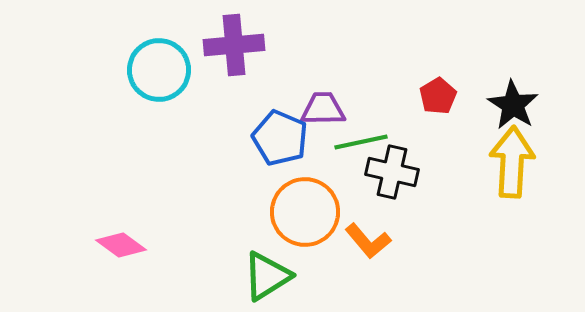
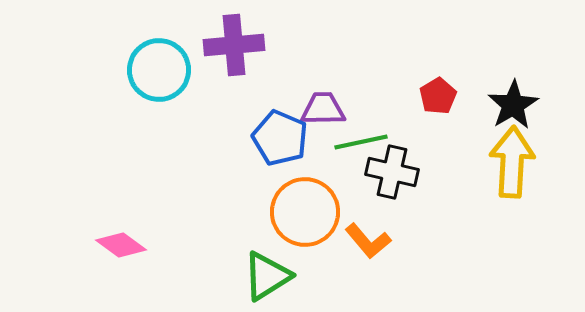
black star: rotated 9 degrees clockwise
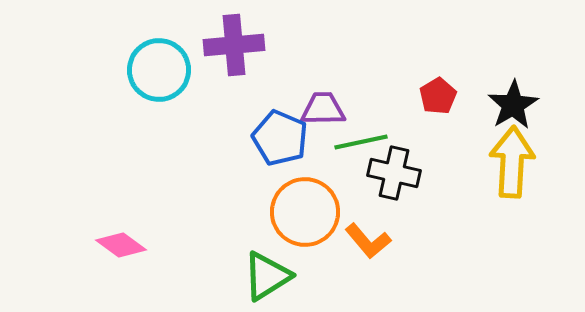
black cross: moved 2 px right, 1 px down
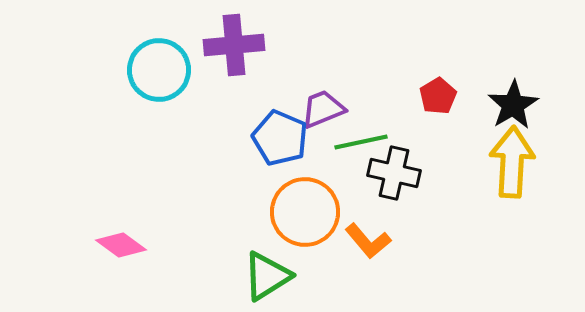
purple trapezoid: rotated 21 degrees counterclockwise
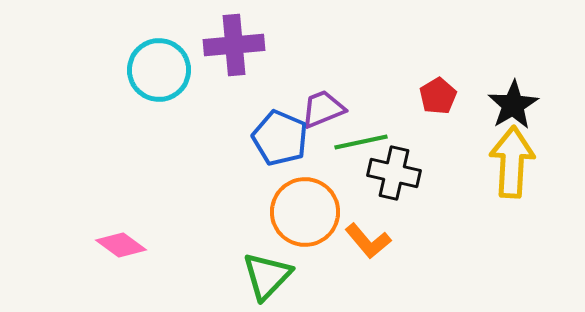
green triangle: rotated 14 degrees counterclockwise
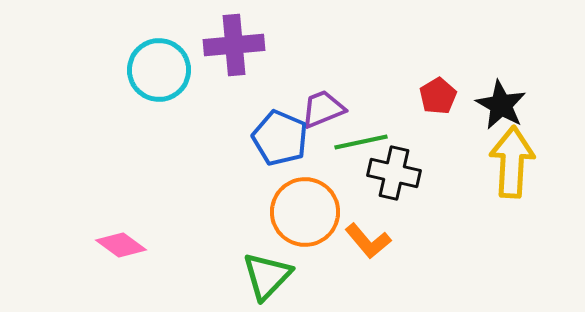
black star: moved 12 px left; rotated 12 degrees counterclockwise
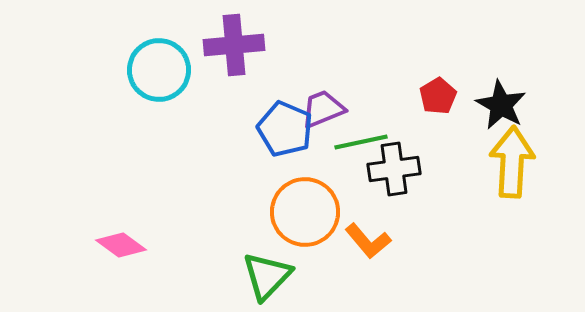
blue pentagon: moved 5 px right, 9 px up
black cross: moved 4 px up; rotated 21 degrees counterclockwise
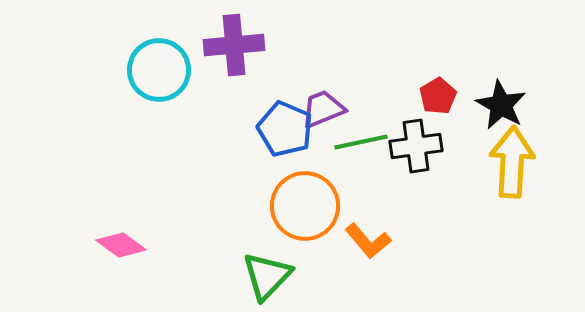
black cross: moved 22 px right, 23 px up
orange circle: moved 6 px up
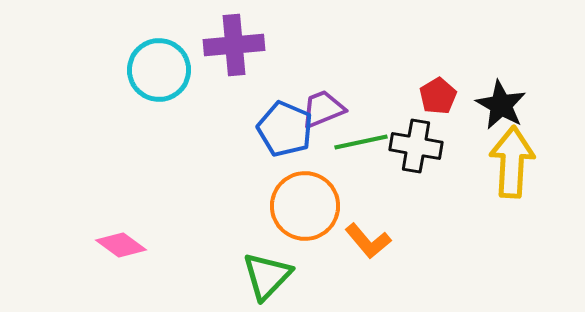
black cross: rotated 18 degrees clockwise
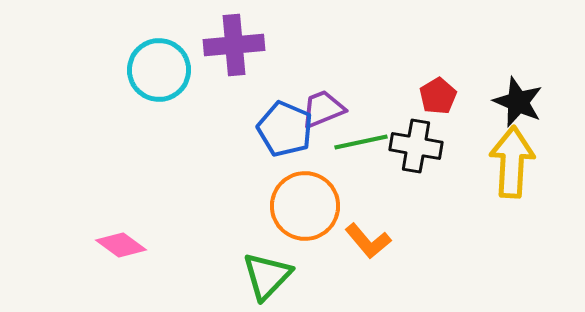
black star: moved 17 px right, 3 px up; rotated 6 degrees counterclockwise
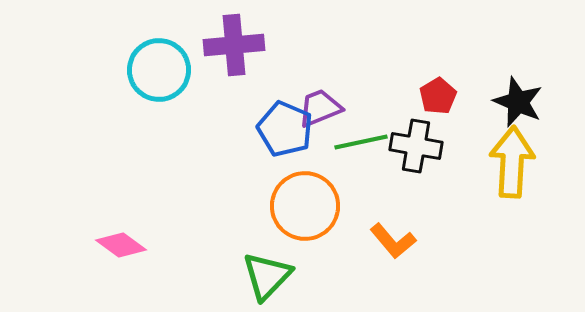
purple trapezoid: moved 3 px left, 1 px up
orange L-shape: moved 25 px right
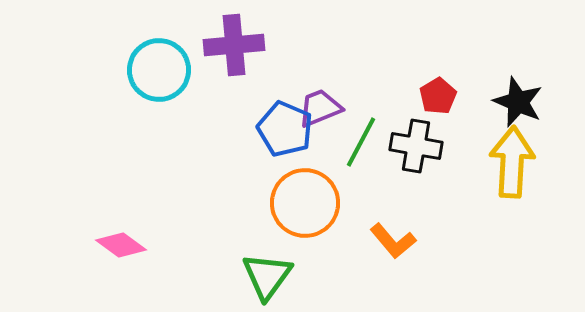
green line: rotated 50 degrees counterclockwise
orange circle: moved 3 px up
green triangle: rotated 8 degrees counterclockwise
